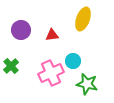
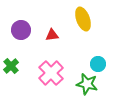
yellow ellipse: rotated 40 degrees counterclockwise
cyan circle: moved 25 px right, 3 px down
pink cross: rotated 20 degrees counterclockwise
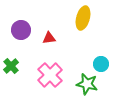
yellow ellipse: moved 1 px up; rotated 35 degrees clockwise
red triangle: moved 3 px left, 3 px down
cyan circle: moved 3 px right
pink cross: moved 1 px left, 2 px down
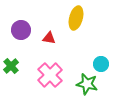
yellow ellipse: moved 7 px left
red triangle: rotated 16 degrees clockwise
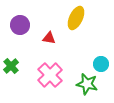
yellow ellipse: rotated 10 degrees clockwise
purple circle: moved 1 px left, 5 px up
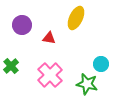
purple circle: moved 2 px right
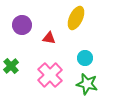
cyan circle: moved 16 px left, 6 px up
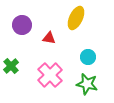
cyan circle: moved 3 px right, 1 px up
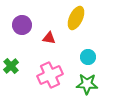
pink cross: rotated 20 degrees clockwise
green star: rotated 10 degrees counterclockwise
